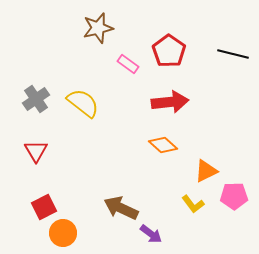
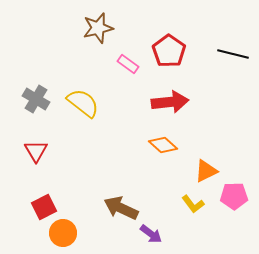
gray cross: rotated 24 degrees counterclockwise
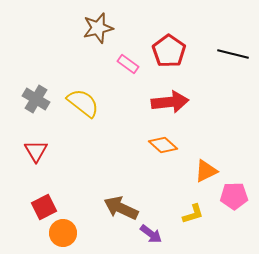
yellow L-shape: moved 10 px down; rotated 70 degrees counterclockwise
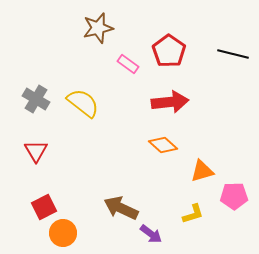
orange triangle: moved 4 px left; rotated 10 degrees clockwise
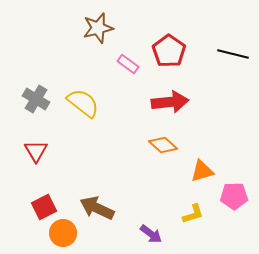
brown arrow: moved 24 px left
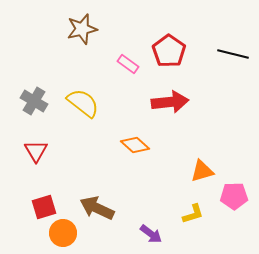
brown star: moved 16 px left, 1 px down
gray cross: moved 2 px left, 2 px down
orange diamond: moved 28 px left
red square: rotated 10 degrees clockwise
